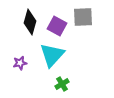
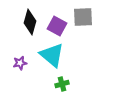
cyan triangle: rotated 32 degrees counterclockwise
green cross: rotated 16 degrees clockwise
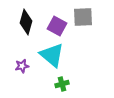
black diamond: moved 4 px left
purple star: moved 2 px right, 3 px down
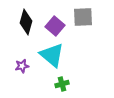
purple square: moved 2 px left; rotated 12 degrees clockwise
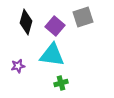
gray square: rotated 15 degrees counterclockwise
cyan triangle: rotated 32 degrees counterclockwise
purple star: moved 4 px left
green cross: moved 1 px left, 1 px up
